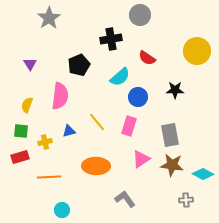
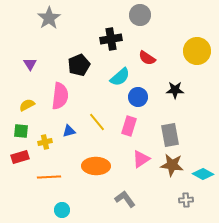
yellow semicircle: rotated 42 degrees clockwise
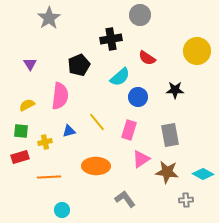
pink rectangle: moved 4 px down
brown star: moved 5 px left, 7 px down
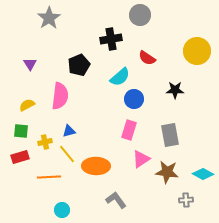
blue circle: moved 4 px left, 2 px down
yellow line: moved 30 px left, 32 px down
gray L-shape: moved 9 px left, 1 px down
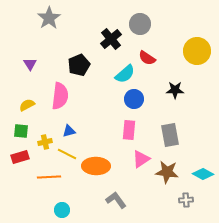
gray circle: moved 9 px down
black cross: rotated 30 degrees counterclockwise
cyan semicircle: moved 5 px right, 3 px up
pink rectangle: rotated 12 degrees counterclockwise
yellow line: rotated 24 degrees counterclockwise
